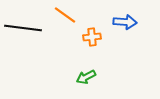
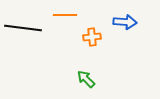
orange line: rotated 35 degrees counterclockwise
green arrow: moved 2 px down; rotated 72 degrees clockwise
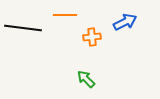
blue arrow: rotated 30 degrees counterclockwise
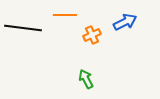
orange cross: moved 2 px up; rotated 18 degrees counterclockwise
green arrow: rotated 18 degrees clockwise
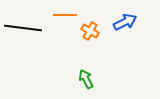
orange cross: moved 2 px left, 4 px up; rotated 36 degrees counterclockwise
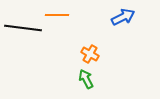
orange line: moved 8 px left
blue arrow: moved 2 px left, 5 px up
orange cross: moved 23 px down
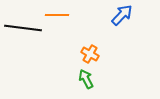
blue arrow: moved 1 px left, 2 px up; rotated 20 degrees counterclockwise
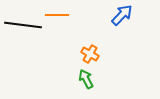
black line: moved 3 px up
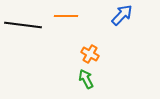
orange line: moved 9 px right, 1 px down
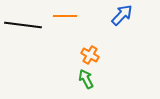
orange line: moved 1 px left
orange cross: moved 1 px down
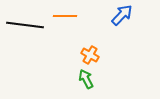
black line: moved 2 px right
